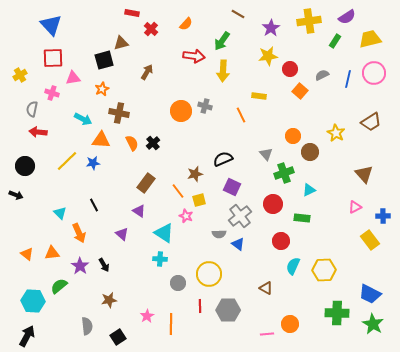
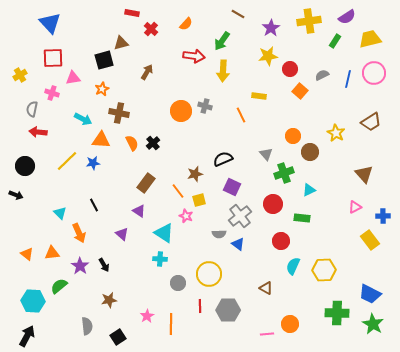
blue triangle at (51, 25): moved 1 px left, 2 px up
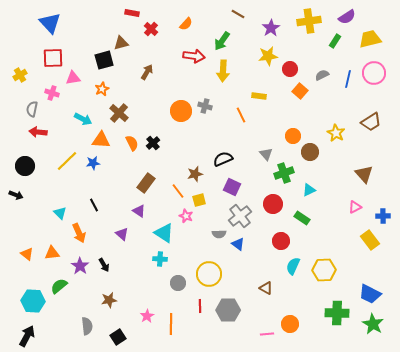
brown cross at (119, 113): rotated 30 degrees clockwise
green rectangle at (302, 218): rotated 28 degrees clockwise
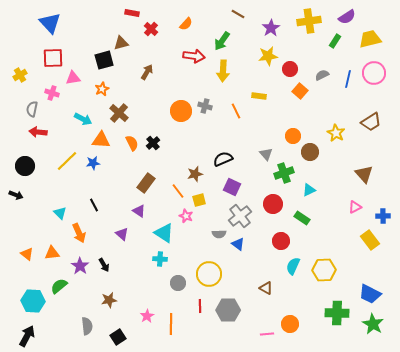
orange line at (241, 115): moved 5 px left, 4 px up
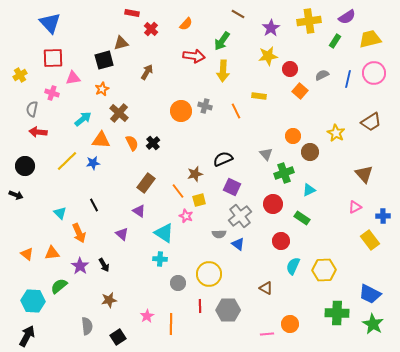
cyan arrow at (83, 119): rotated 66 degrees counterclockwise
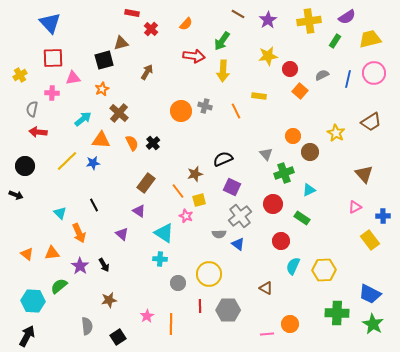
purple star at (271, 28): moved 3 px left, 8 px up
pink cross at (52, 93): rotated 16 degrees counterclockwise
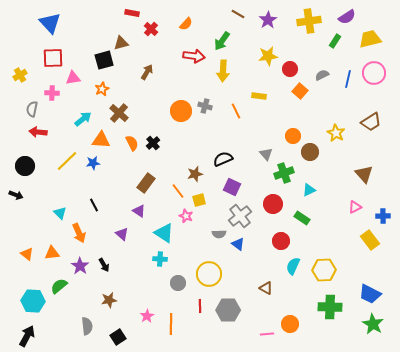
green cross at (337, 313): moved 7 px left, 6 px up
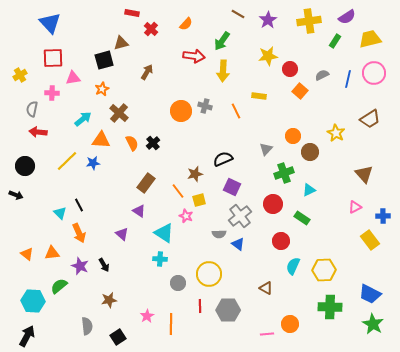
brown trapezoid at (371, 122): moved 1 px left, 3 px up
gray triangle at (266, 154): moved 5 px up; rotated 24 degrees clockwise
black line at (94, 205): moved 15 px left
purple star at (80, 266): rotated 12 degrees counterclockwise
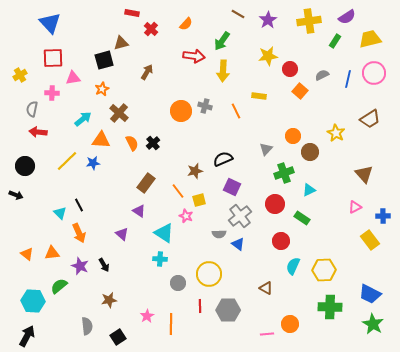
brown star at (195, 174): moved 3 px up
red circle at (273, 204): moved 2 px right
